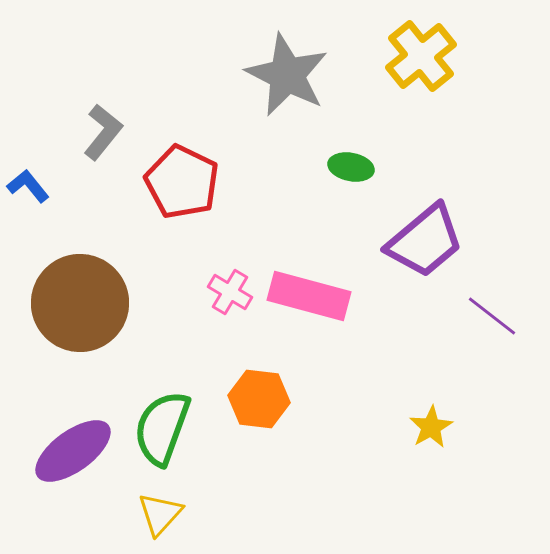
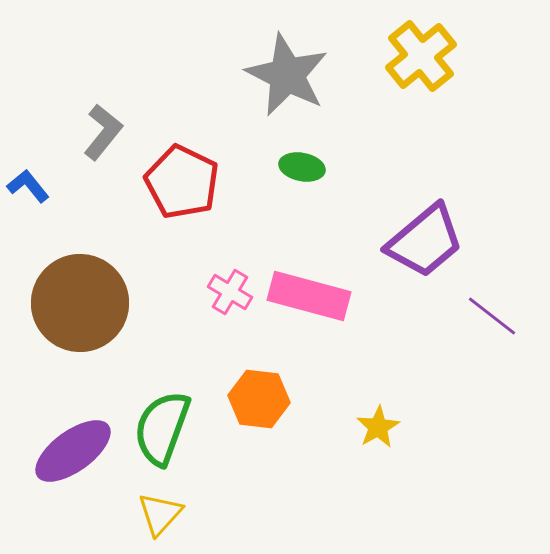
green ellipse: moved 49 px left
yellow star: moved 53 px left
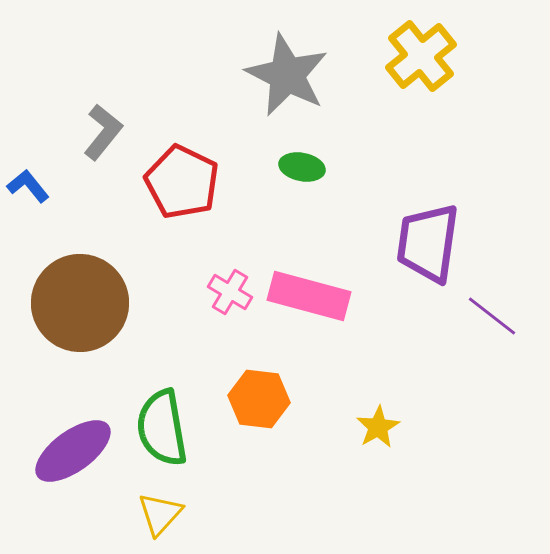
purple trapezoid: moved 3 px right, 2 px down; rotated 138 degrees clockwise
green semicircle: rotated 30 degrees counterclockwise
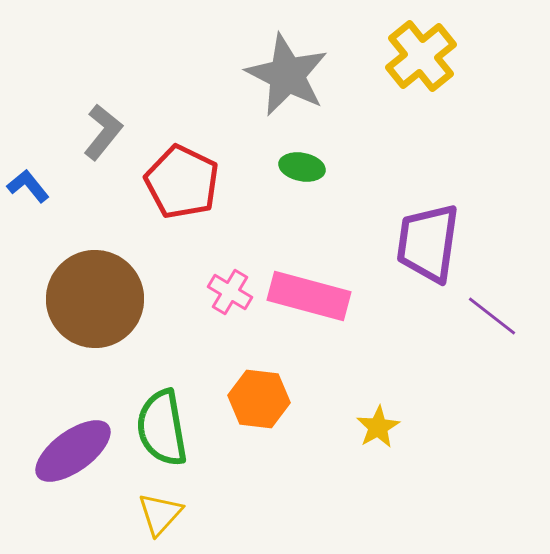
brown circle: moved 15 px right, 4 px up
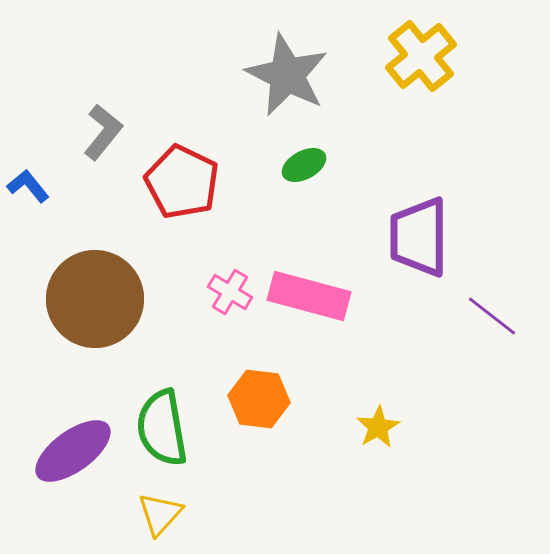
green ellipse: moved 2 px right, 2 px up; rotated 39 degrees counterclockwise
purple trapezoid: moved 9 px left, 6 px up; rotated 8 degrees counterclockwise
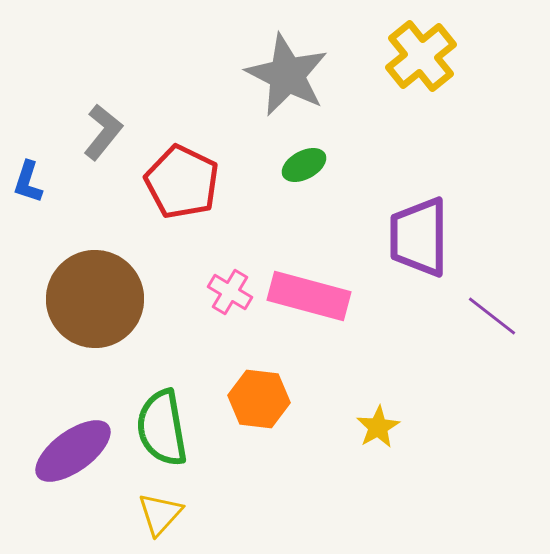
blue L-shape: moved 4 px up; rotated 123 degrees counterclockwise
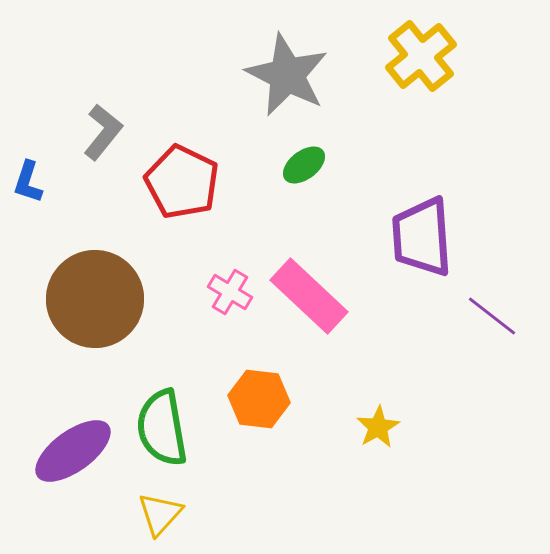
green ellipse: rotated 9 degrees counterclockwise
purple trapezoid: moved 3 px right; rotated 4 degrees counterclockwise
pink rectangle: rotated 28 degrees clockwise
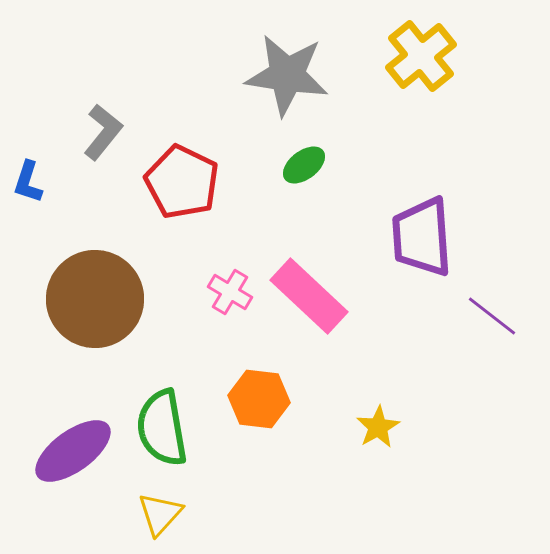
gray star: rotated 18 degrees counterclockwise
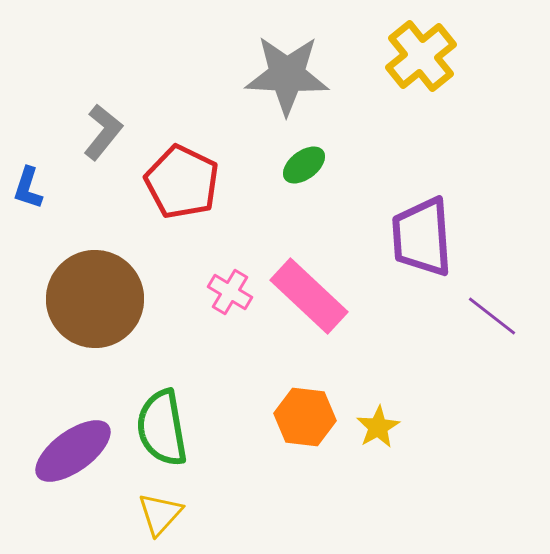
gray star: rotated 6 degrees counterclockwise
blue L-shape: moved 6 px down
orange hexagon: moved 46 px right, 18 px down
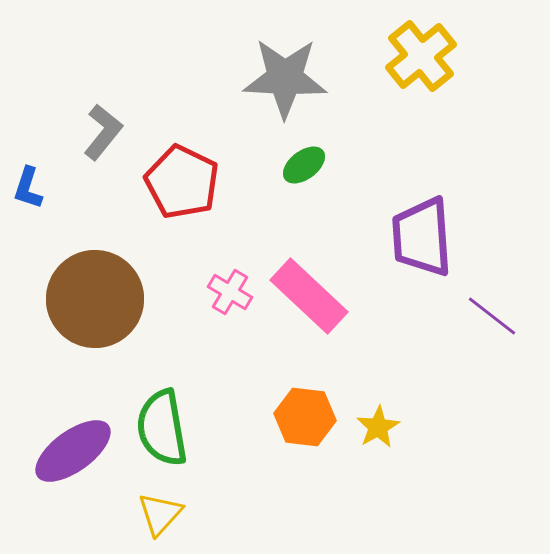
gray star: moved 2 px left, 3 px down
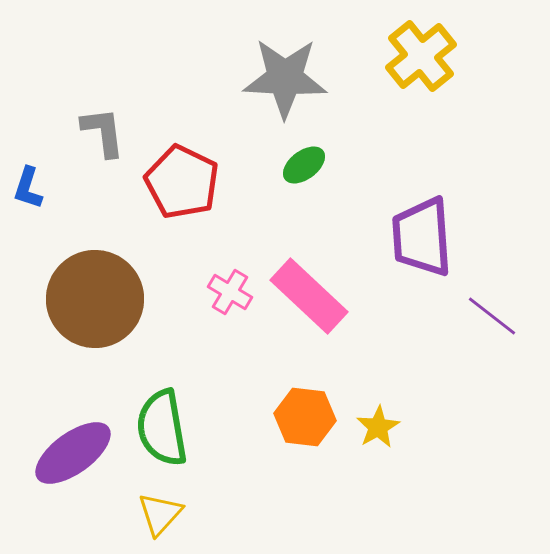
gray L-shape: rotated 46 degrees counterclockwise
purple ellipse: moved 2 px down
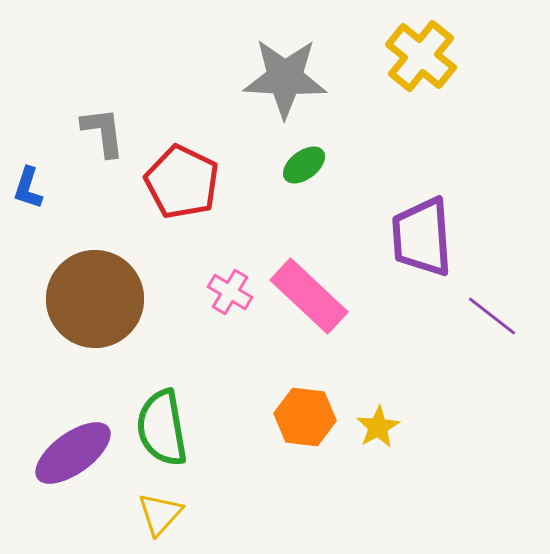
yellow cross: rotated 12 degrees counterclockwise
